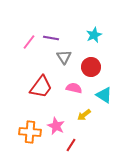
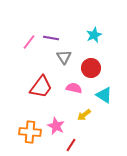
red circle: moved 1 px down
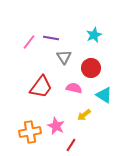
orange cross: rotated 15 degrees counterclockwise
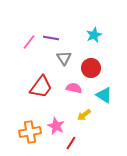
gray triangle: moved 1 px down
red line: moved 2 px up
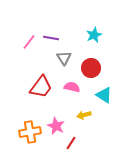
pink semicircle: moved 2 px left, 1 px up
yellow arrow: rotated 24 degrees clockwise
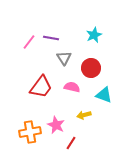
cyan triangle: rotated 12 degrees counterclockwise
pink star: moved 1 px up
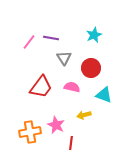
red line: rotated 24 degrees counterclockwise
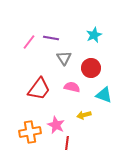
red trapezoid: moved 2 px left, 2 px down
red line: moved 4 px left
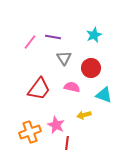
purple line: moved 2 px right, 1 px up
pink line: moved 1 px right
orange cross: rotated 10 degrees counterclockwise
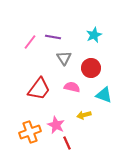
red line: rotated 32 degrees counterclockwise
